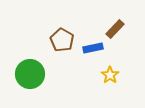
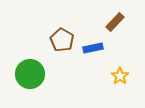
brown rectangle: moved 7 px up
yellow star: moved 10 px right, 1 px down
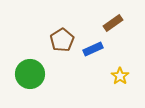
brown rectangle: moved 2 px left, 1 px down; rotated 12 degrees clockwise
brown pentagon: rotated 10 degrees clockwise
blue rectangle: moved 1 px down; rotated 12 degrees counterclockwise
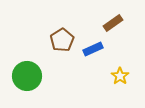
green circle: moved 3 px left, 2 px down
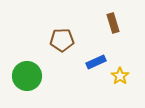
brown rectangle: rotated 72 degrees counterclockwise
brown pentagon: rotated 30 degrees clockwise
blue rectangle: moved 3 px right, 13 px down
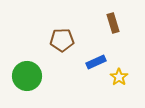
yellow star: moved 1 px left, 1 px down
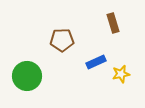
yellow star: moved 2 px right, 3 px up; rotated 24 degrees clockwise
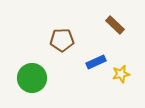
brown rectangle: moved 2 px right, 2 px down; rotated 30 degrees counterclockwise
green circle: moved 5 px right, 2 px down
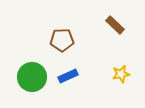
blue rectangle: moved 28 px left, 14 px down
green circle: moved 1 px up
